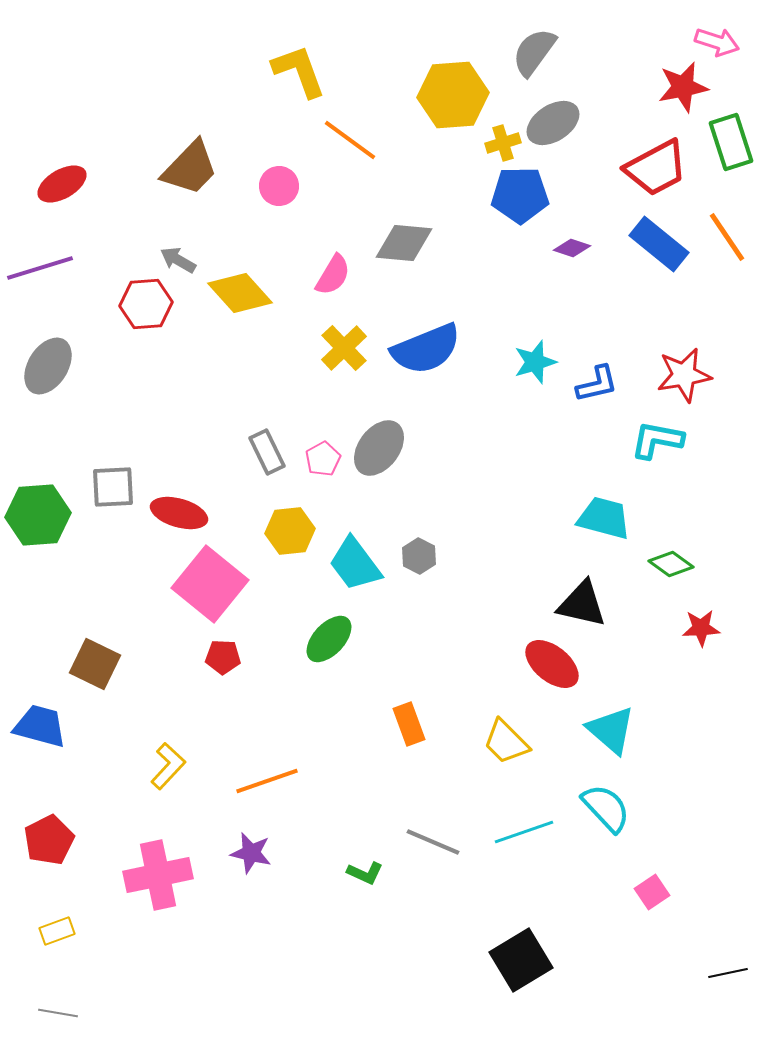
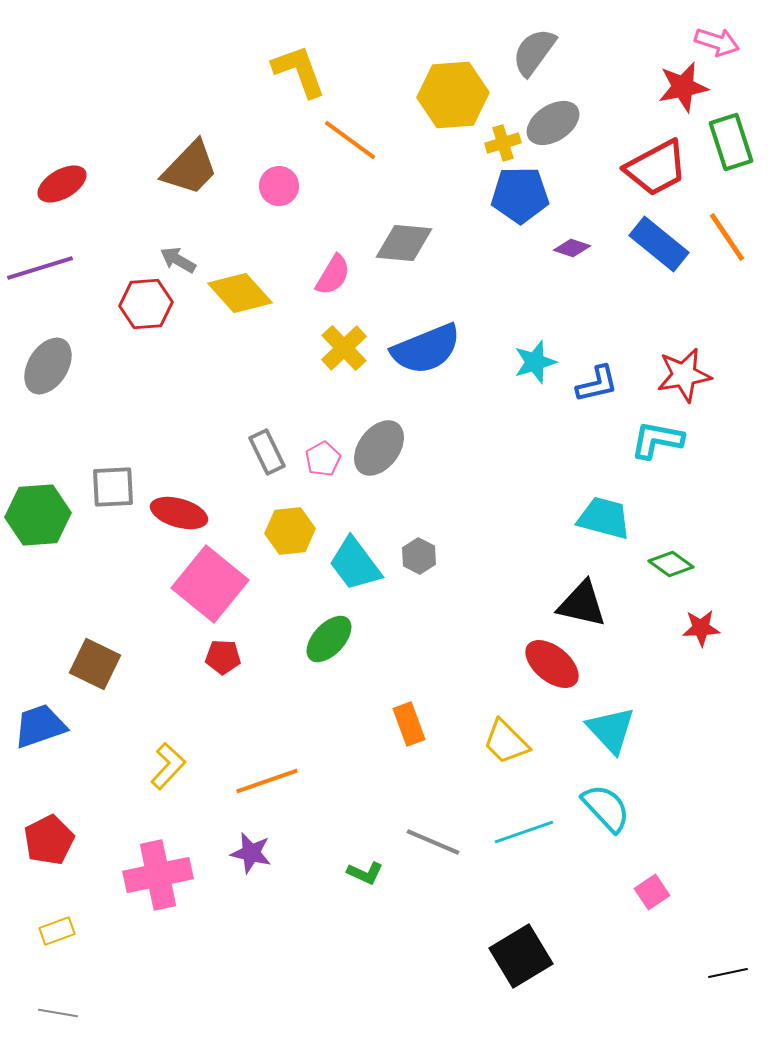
blue trapezoid at (40, 726): rotated 34 degrees counterclockwise
cyan triangle at (611, 730): rotated 6 degrees clockwise
black square at (521, 960): moved 4 px up
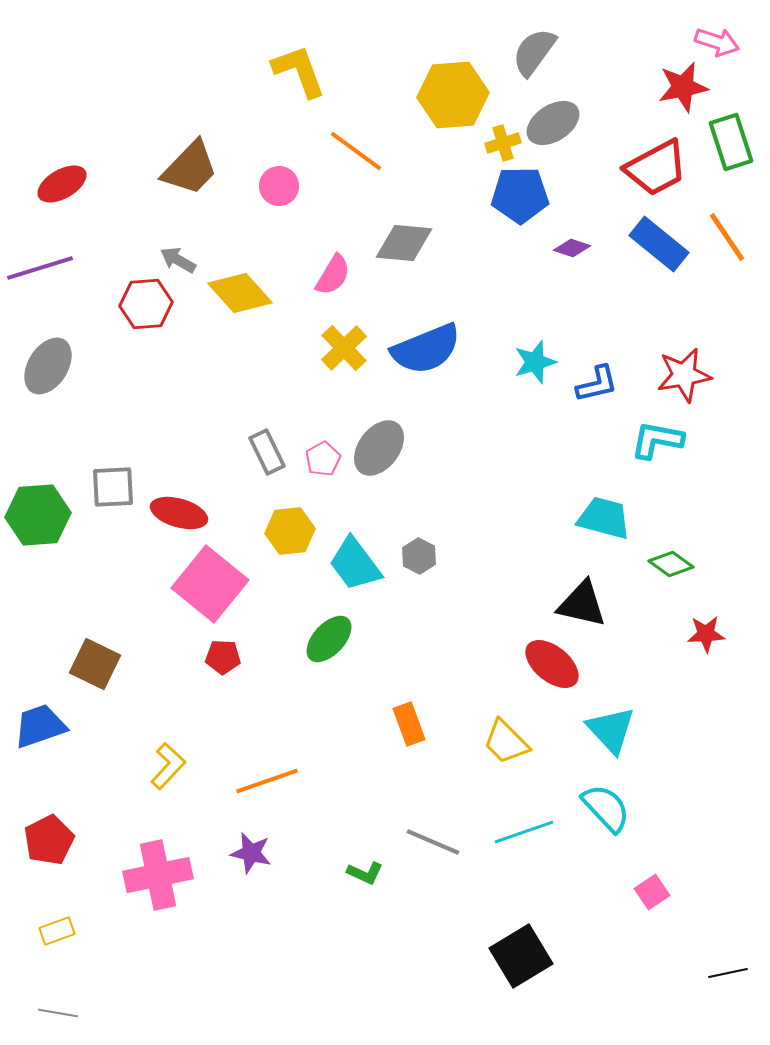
orange line at (350, 140): moved 6 px right, 11 px down
red star at (701, 628): moved 5 px right, 6 px down
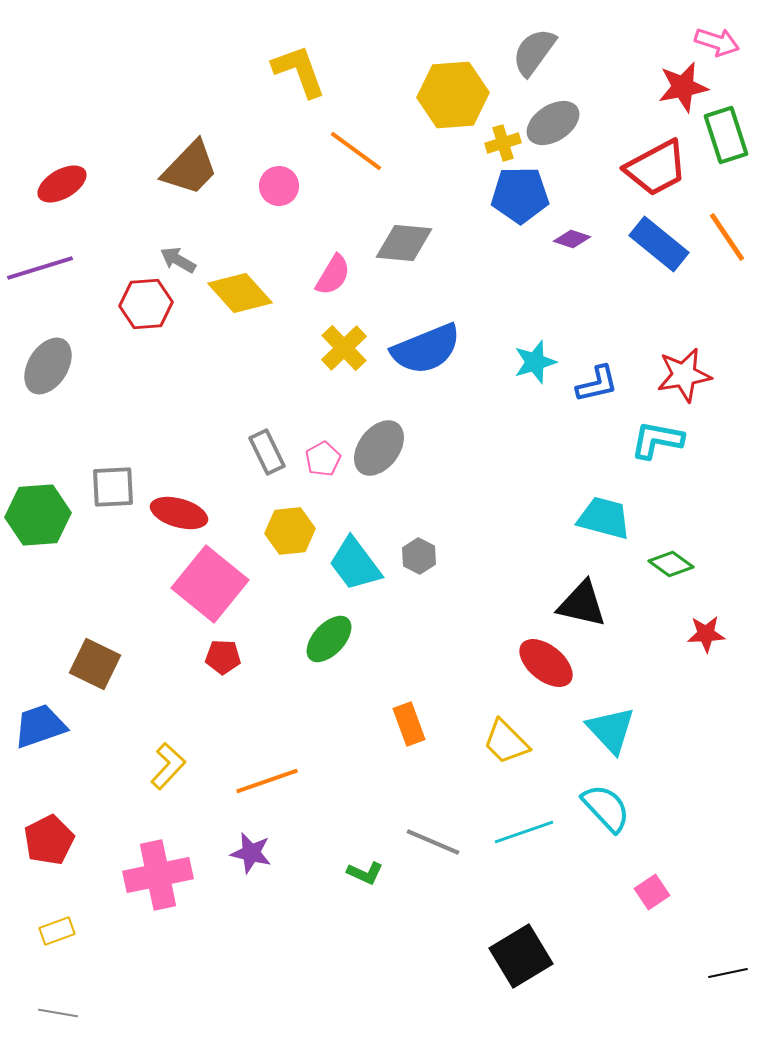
green rectangle at (731, 142): moved 5 px left, 7 px up
purple diamond at (572, 248): moved 9 px up
red ellipse at (552, 664): moved 6 px left, 1 px up
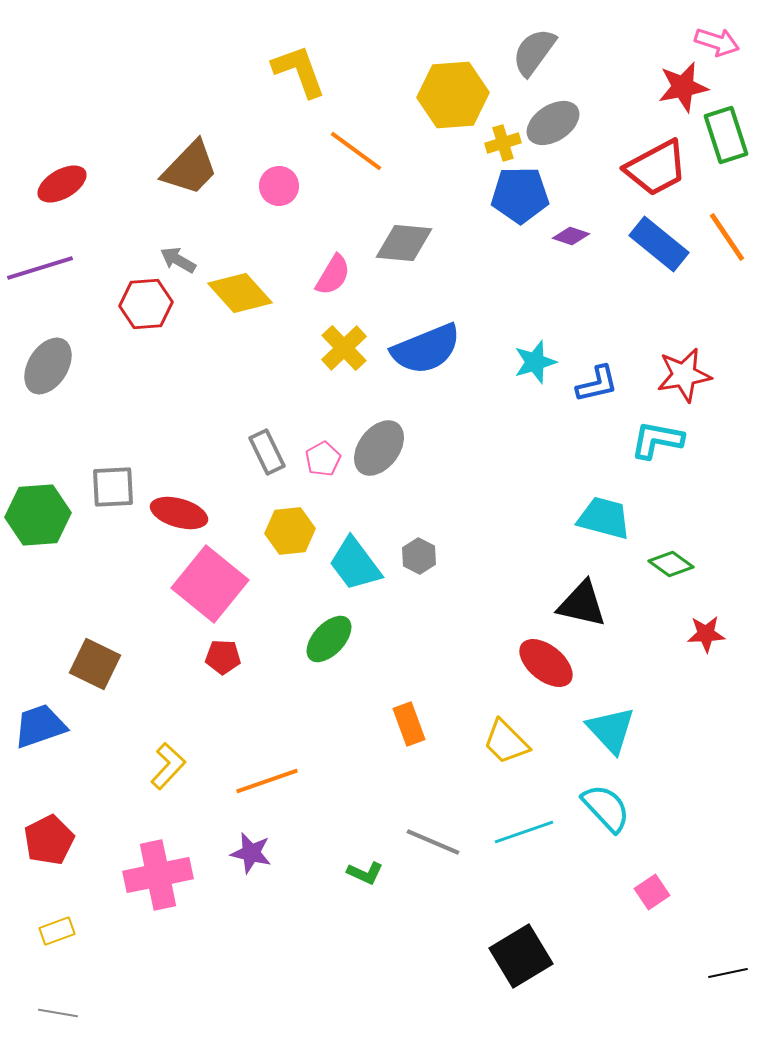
purple diamond at (572, 239): moved 1 px left, 3 px up
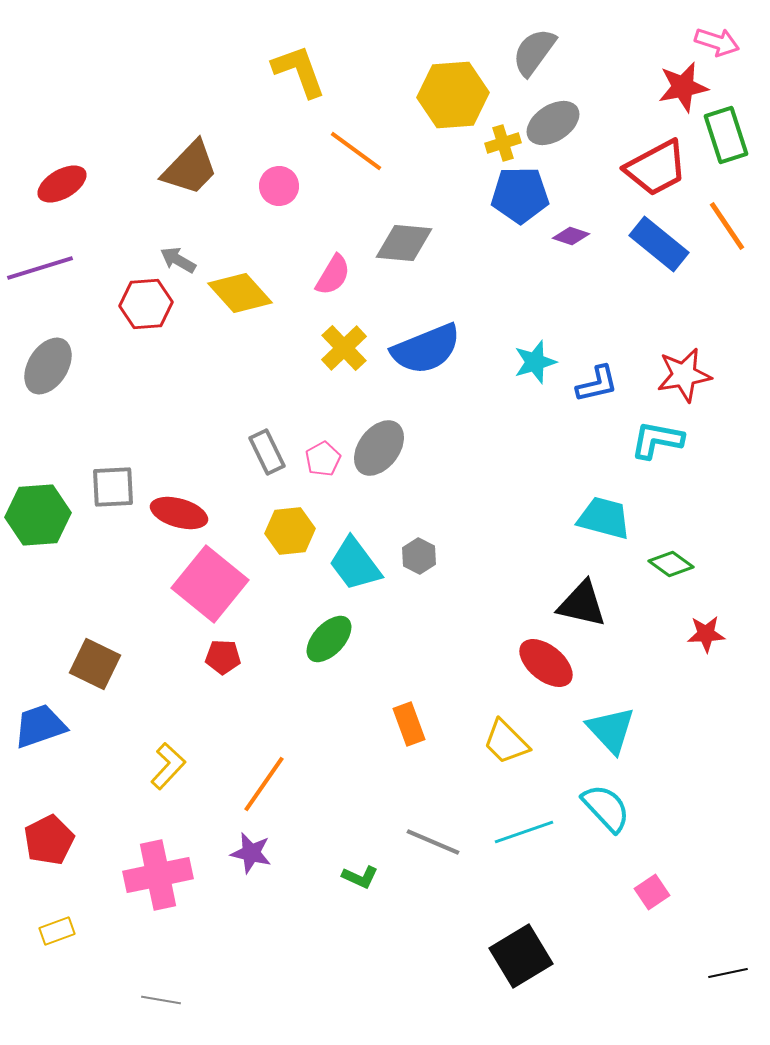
orange line at (727, 237): moved 11 px up
orange line at (267, 781): moved 3 px left, 3 px down; rotated 36 degrees counterclockwise
green L-shape at (365, 873): moved 5 px left, 4 px down
gray line at (58, 1013): moved 103 px right, 13 px up
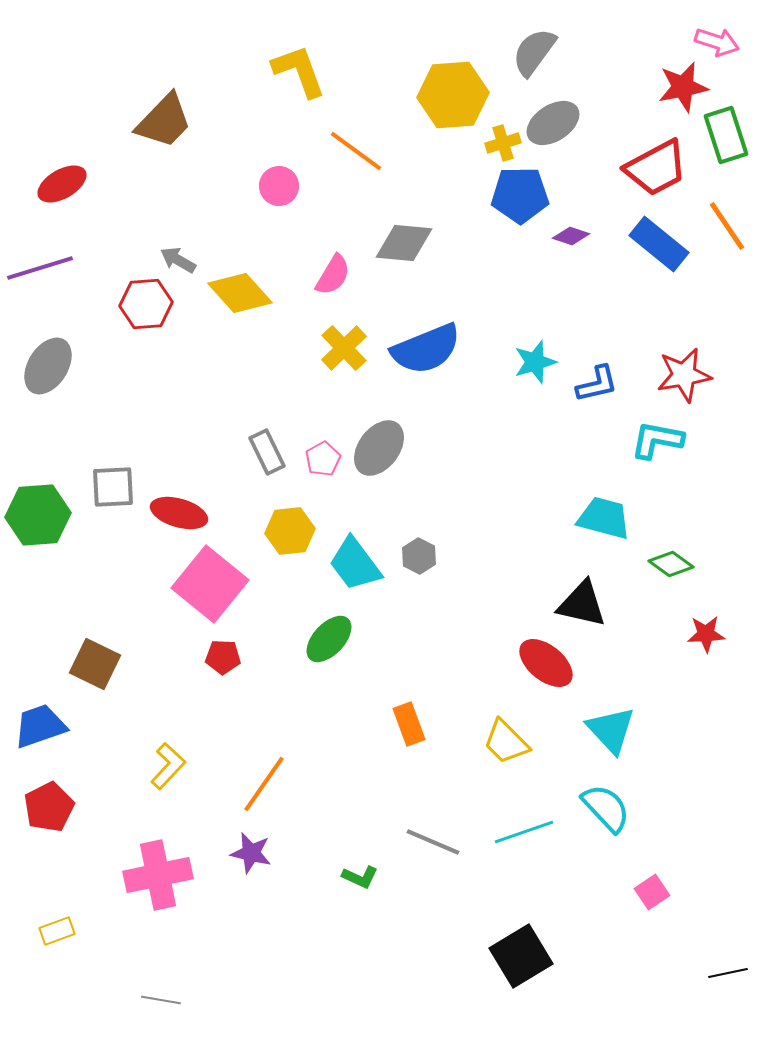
brown trapezoid at (190, 168): moved 26 px left, 47 px up
red pentagon at (49, 840): moved 33 px up
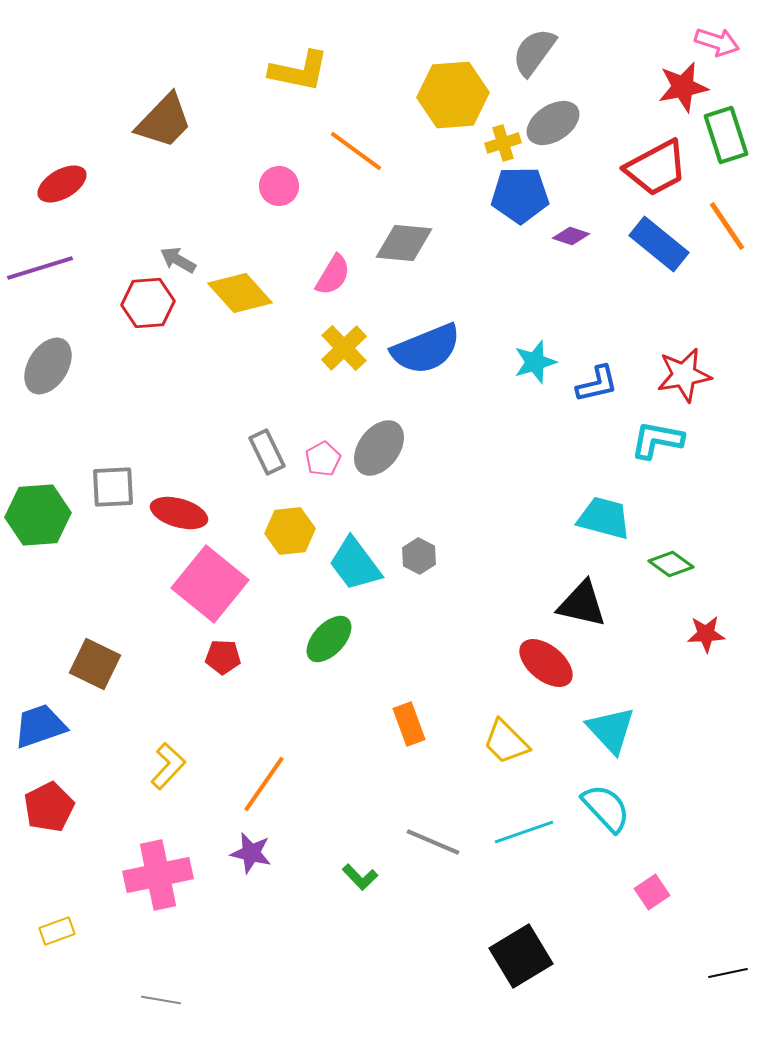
yellow L-shape at (299, 71): rotated 122 degrees clockwise
red hexagon at (146, 304): moved 2 px right, 1 px up
green L-shape at (360, 877): rotated 21 degrees clockwise
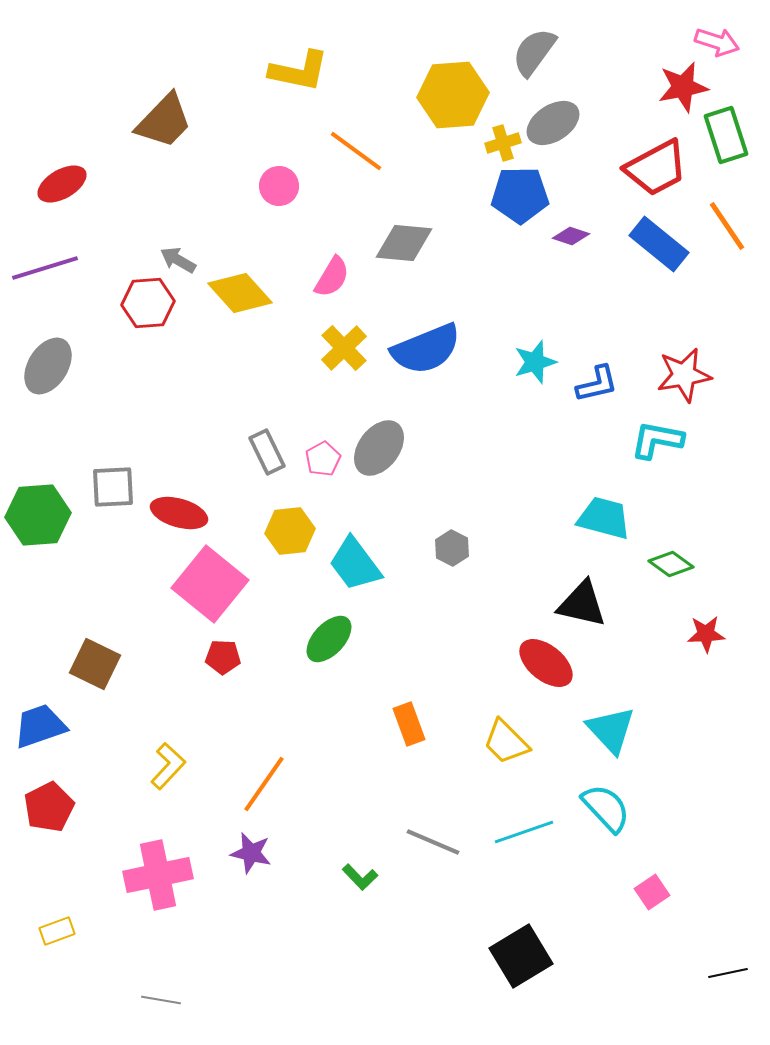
purple line at (40, 268): moved 5 px right
pink semicircle at (333, 275): moved 1 px left, 2 px down
gray hexagon at (419, 556): moved 33 px right, 8 px up
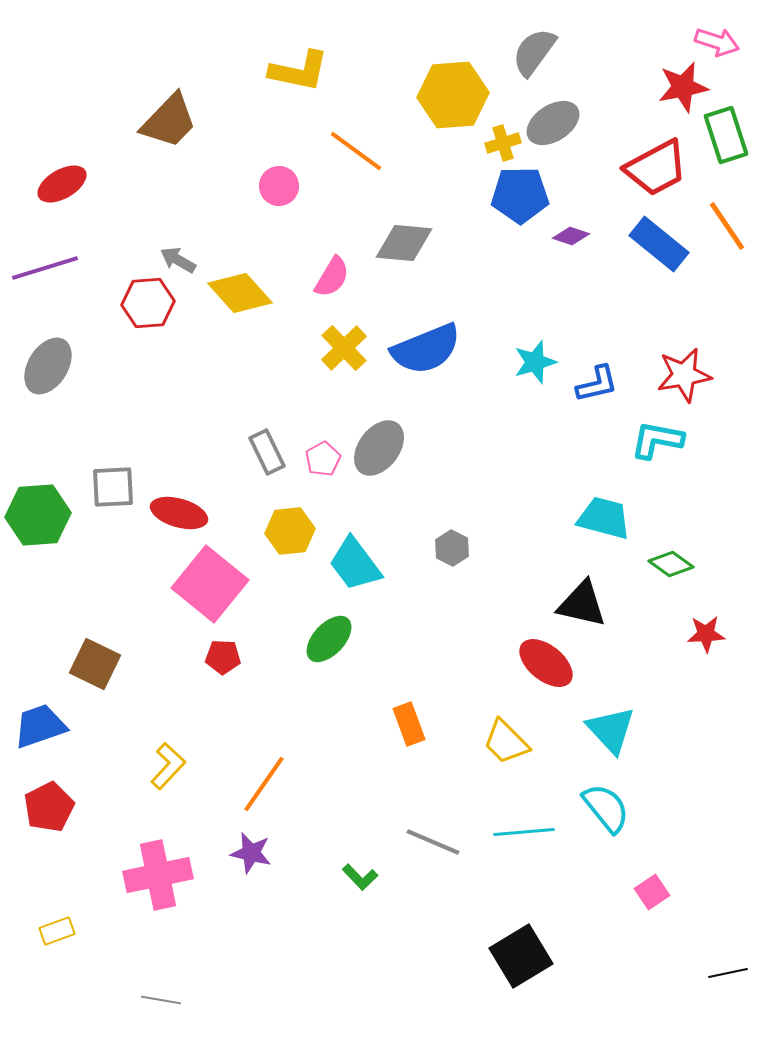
brown trapezoid at (164, 121): moved 5 px right
cyan semicircle at (606, 808): rotated 4 degrees clockwise
cyan line at (524, 832): rotated 14 degrees clockwise
